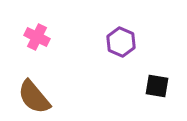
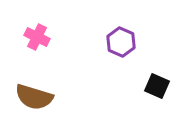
black square: rotated 15 degrees clockwise
brown semicircle: rotated 33 degrees counterclockwise
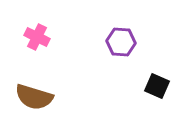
purple hexagon: rotated 20 degrees counterclockwise
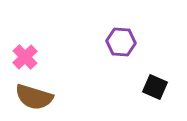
pink cross: moved 12 px left, 20 px down; rotated 20 degrees clockwise
black square: moved 2 px left, 1 px down
